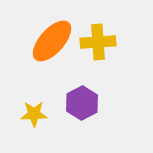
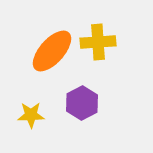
orange ellipse: moved 10 px down
yellow star: moved 3 px left, 1 px down
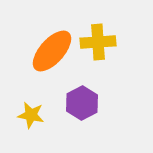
yellow star: rotated 12 degrees clockwise
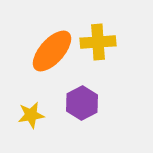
yellow star: rotated 20 degrees counterclockwise
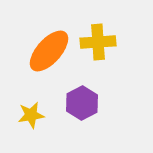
orange ellipse: moved 3 px left
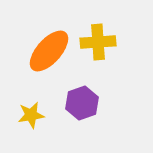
purple hexagon: rotated 8 degrees clockwise
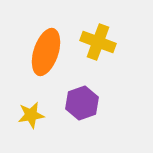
yellow cross: rotated 24 degrees clockwise
orange ellipse: moved 3 px left, 1 px down; rotated 24 degrees counterclockwise
